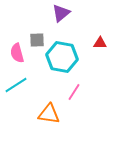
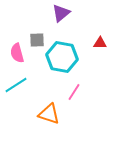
orange triangle: rotated 10 degrees clockwise
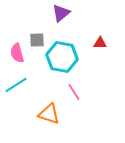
pink line: rotated 66 degrees counterclockwise
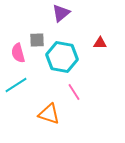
pink semicircle: moved 1 px right
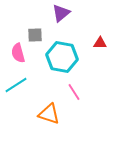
gray square: moved 2 px left, 5 px up
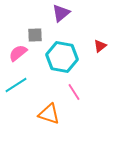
red triangle: moved 3 px down; rotated 40 degrees counterclockwise
pink semicircle: rotated 66 degrees clockwise
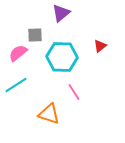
cyan hexagon: rotated 8 degrees counterclockwise
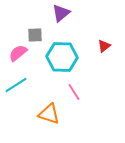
red triangle: moved 4 px right
